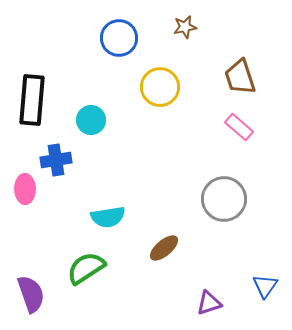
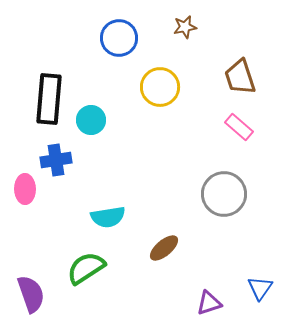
black rectangle: moved 17 px right, 1 px up
gray circle: moved 5 px up
blue triangle: moved 5 px left, 2 px down
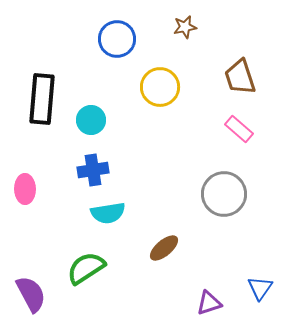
blue circle: moved 2 px left, 1 px down
black rectangle: moved 7 px left
pink rectangle: moved 2 px down
blue cross: moved 37 px right, 10 px down
cyan semicircle: moved 4 px up
purple semicircle: rotated 9 degrees counterclockwise
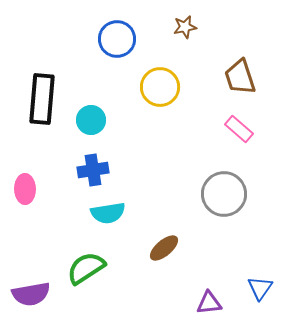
purple semicircle: rotated 108 degrees clockwise
purple triangle: rotated 12 degrees clockwise
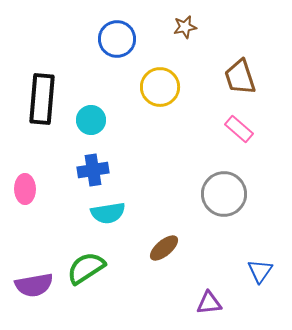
blue triangle: moved 17 px up
purple semicircle: moved 3 px right, 9 px up
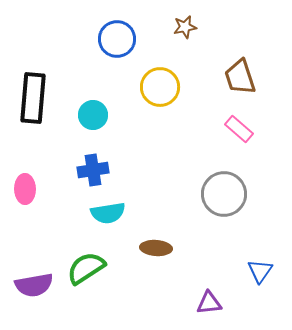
black rectangle: moved 9 px left, 1 px up
cyan circle: moved 2 px right, 5 px up
brown ellipse: moved 8 px left; rotated 44 degrees clockwise
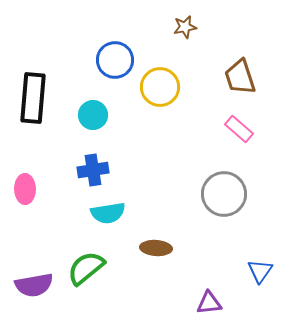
blue circle: moved 2 px left, 21 px down
green semicircle: rotated 6 degrees counterclockwise
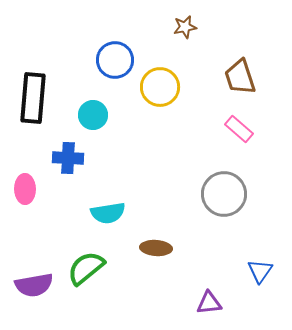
blue cross: moved 25 px left, 12 px up; rotated 12 degrees clockwise
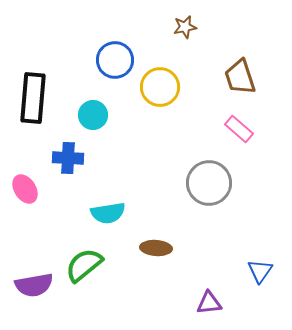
pink ellipse: rotated 32 degrees counterclockwise
gray circle: moved 15 px left, 11 px up
green semicircle: moved 2 px left, 3 px up
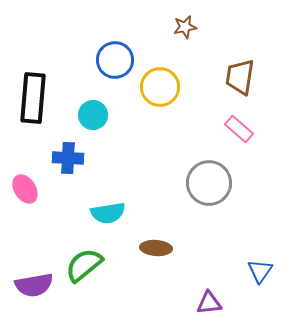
brown trapezoid: rotated 27 degrees clockwise
